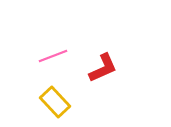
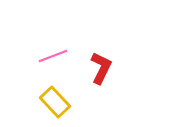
red L-shape: moved 2 px left; rotated 40 degrees counterclockwise
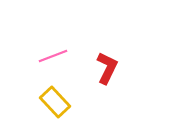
red L-shape: moved 6 px right
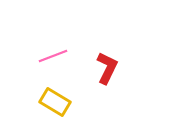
yellow rectangle: rotated 16 degrees counterclockwise
